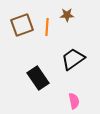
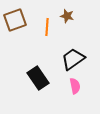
brown star: moved 1 px down; rotated 16 degrees clockwise
brown square: moved 7 px left, 5 px up
pink semicircle: moved 1 px right, 15 px up
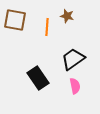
brown square: rotated 30 degrees clockwise
